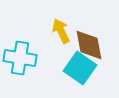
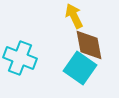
yellow arrow: moved 13 px right, 15 px up
cyan cross: rotated 12 degrees clockwise
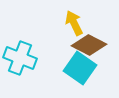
yellow arrow: moved 7 px down
brown diamond: rotated 52 degrees counterclockwise
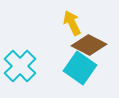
yellow arrow: moved 2 px left
cyan cross: moved 8 px down; rotated 24 degrees clockwise
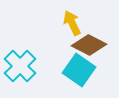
cyan square: moved 1 px left, 2 px down
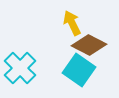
cyan cross: moved 2 px down
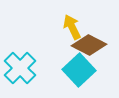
yellow arrow: moved 4 px down
cyan square: rotated 12 degrees clockwise
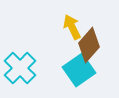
brown diamond: rotated 76 degrees counterclockwise
cyan square: rotated 8 degrees clockwise
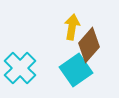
yellow arrow: rotated 35 degrees clockwise
cyan square: moved 3 px left
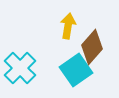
yellow arrow: moved 4 px left, 1 px up
brown diamond: moved 3 px right, 2 px down
